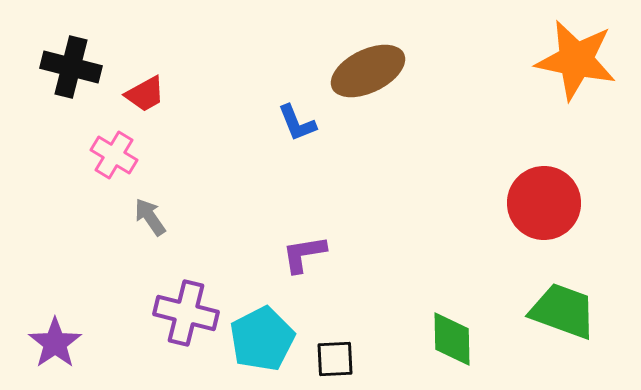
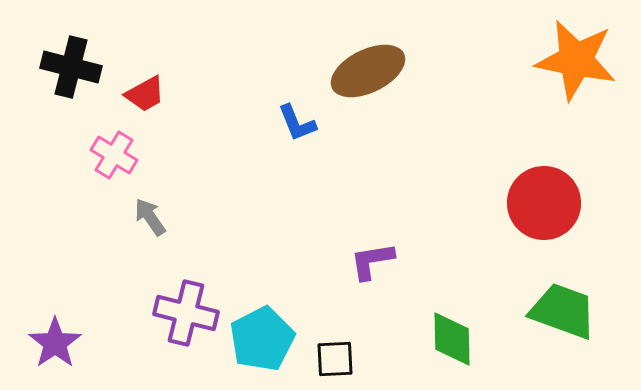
purple L-shape: moved 68 px right, 7 px down
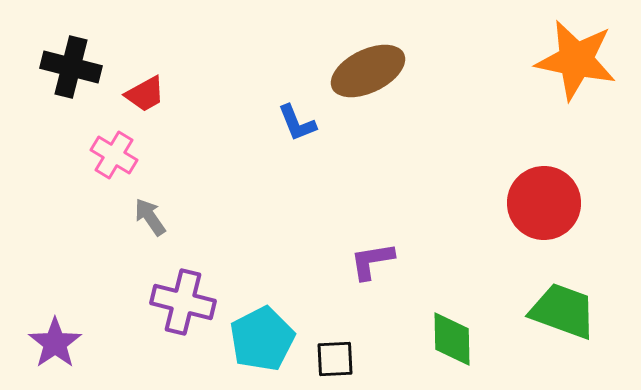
purple cross: moved 3 px left, 11 px up
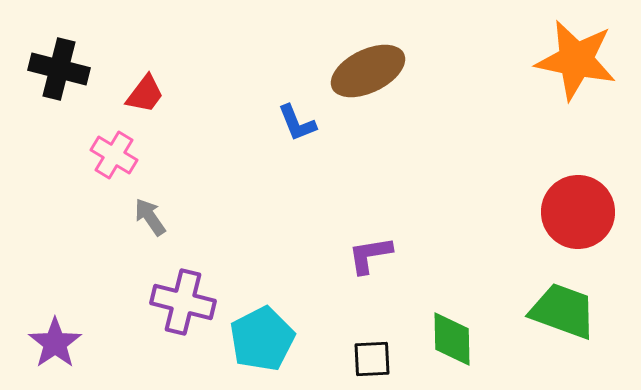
black cross: moved 12 px left, 2 px down
red trapezoid: rotated 24 degrees counterclockwise
red circle: moved 34 px right, 9 px down
purple L-shape: moved 2 px left, 6 px up
black square: moved 37 px right
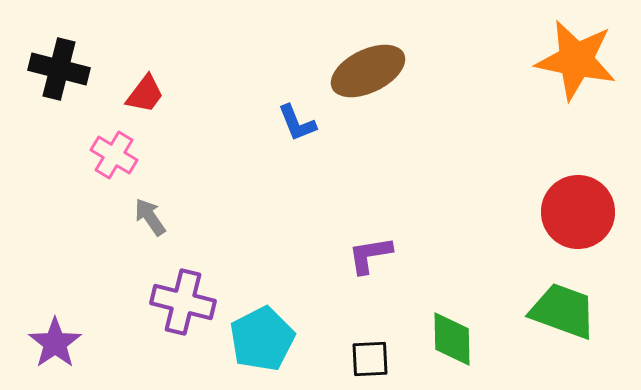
black square: moved 2 px left
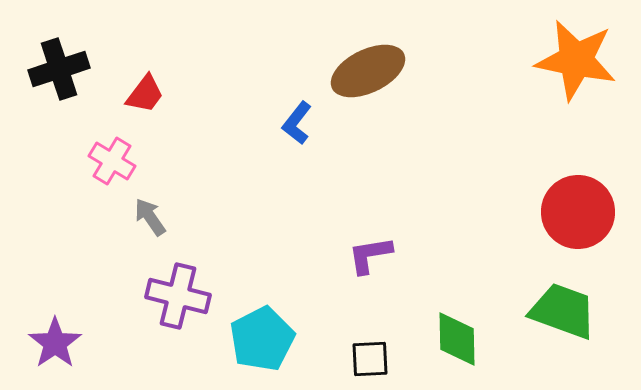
black cross: rotated 32 degrees counterclockwise
blue L-shape: rotated 60 degrees clockwise
pink cross: moved 2 px left, 6 px down
purple cross: moved 5 px left, 6 px up
green diamond: moved 5 px right
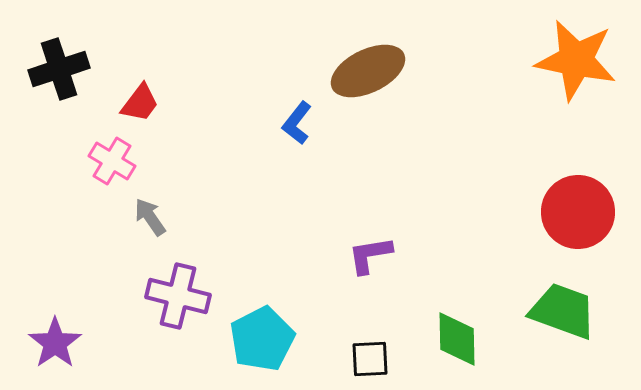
red trapezoid: moved 5 px left, 9 px down
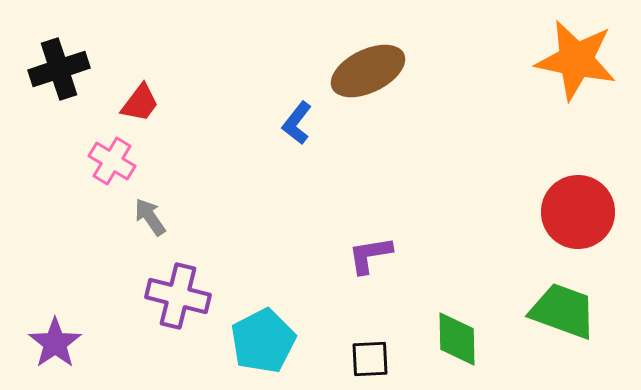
cyan pentagon: moved 1 px right, 2 px down
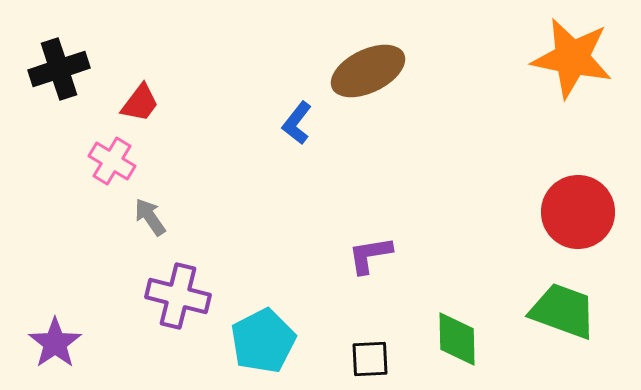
orange star: moved 4 px left, 2 px up
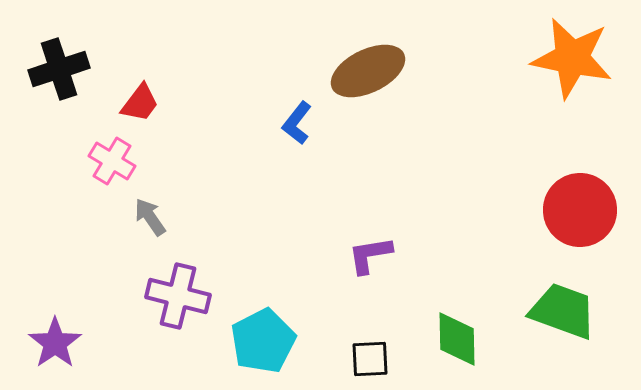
red circle: moved 2 px right, 2 px up
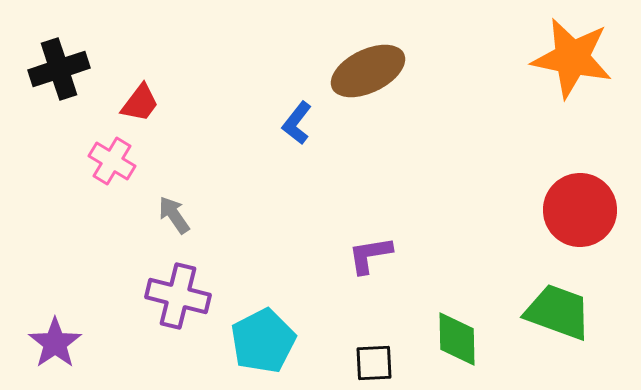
gray arrow: moved 24 px right, 2 px up
green trapezoid: moved 5 px left, 1 px down
black square: moved 4 px right, 4 px down
